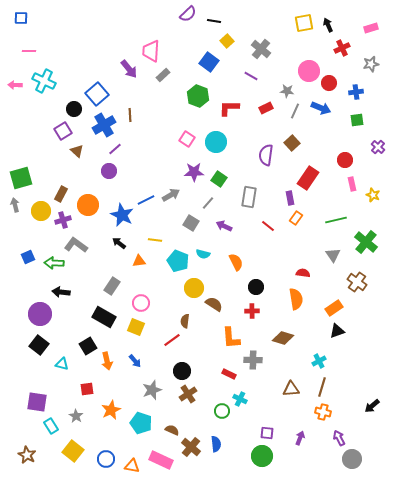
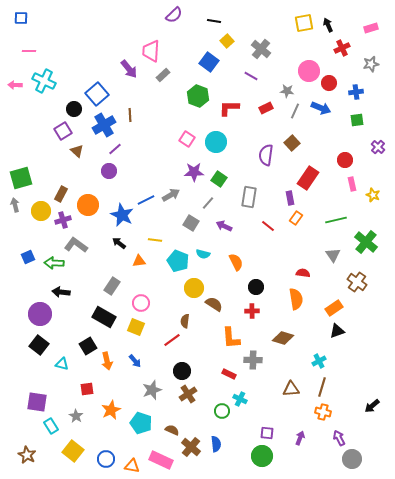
purple semicircle at (188, 14): moved 14 px left, 1 px down
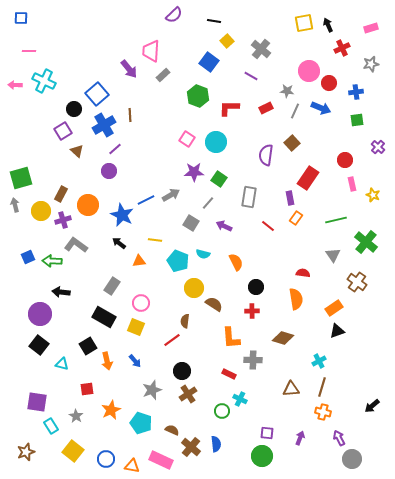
green arrow at (54, 263): moved 2 px left, 2 px up
brown star at (27, 455): moved 1 px left, 3 px up; rotated 24 degrees clockwise
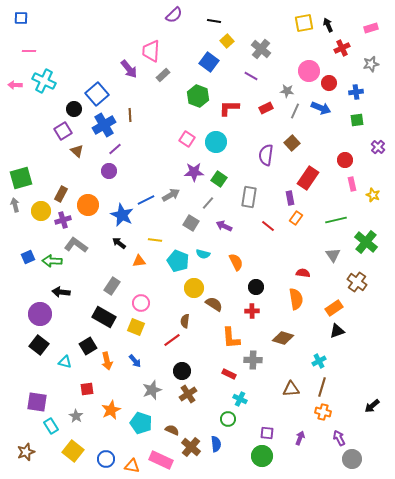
cyan triangle at (62, 364): moved 3 px right, 2 px up
green circle at (222, 411): moved 6 px right, 8 px down
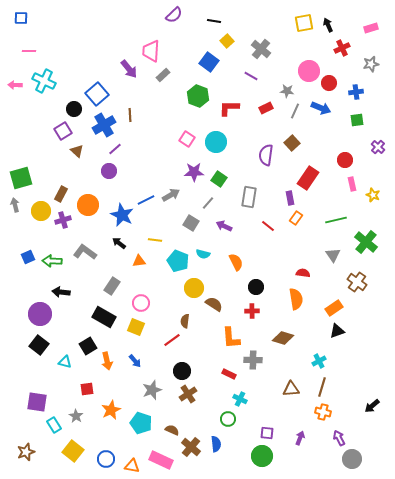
gray L-shape at (76, 245): moved 9 px right, 7 px down
cyan rectangle at (51, 426): moved 3 px right, 1 px up
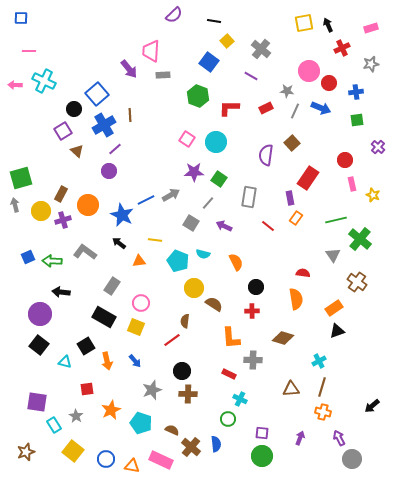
gray rectangle at (163, 75): rotated 40 degrees clockwise
green cross at (366, 242): moved 6 px left, 3 px up
black square at (88, 346): moved 2 px left
brown cross at (188, 394): rotated 36 degrees clockwise
purple square at (267, 433): moved 5 px left
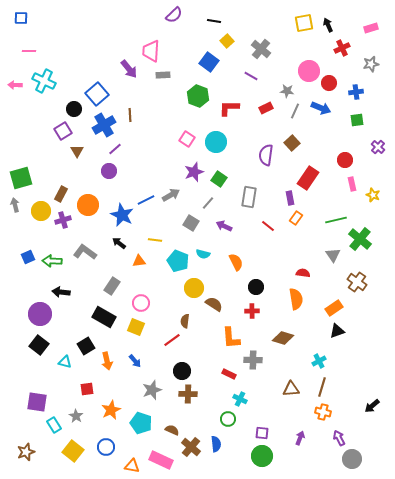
brown triangle at (77, 151): rotated 16 degrees clockwise
purple star at (194, 172): rotated 18 degrees counterclockwise
blue circle at (106, 459): moved 12 px up
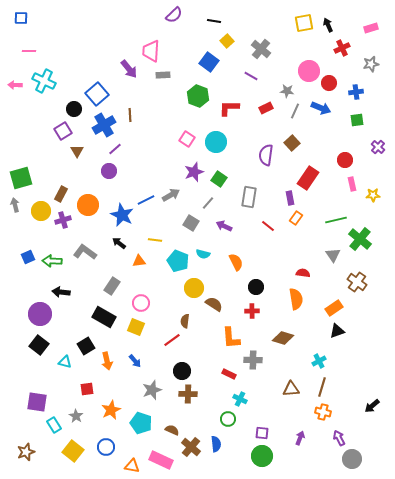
yellow star at (373, 195): rotated 24 degrees counterclockwise
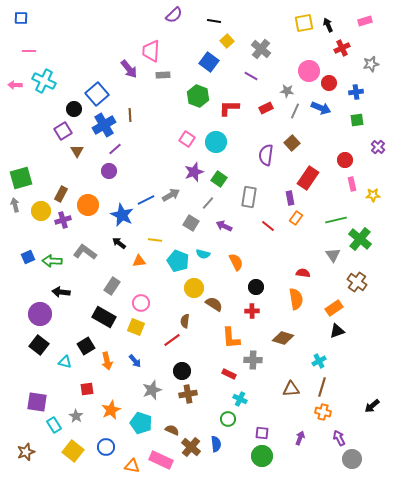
pink rectangle at (371, 28): moved 6 px left, 7 px up
brown cross at (188, 394): rotated 12 degrees counterclockwise
